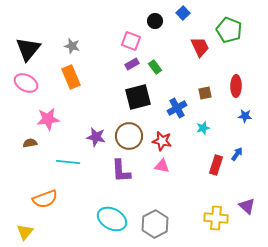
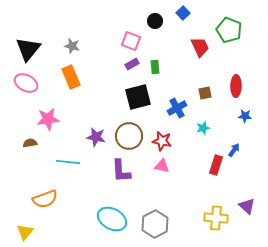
green rectangle: rotated 32 degrees clockwise
blue arrow: moved 3 px left, 4 px up
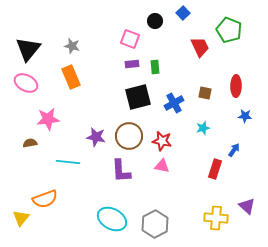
pink square: moved 1 px left, 2 px up
purple rectangle: rotated 24 degrees clockwise
brown square: rotated 24 degrees clockwise
blue cross: moved 3 px left, 5 px up
red rectangle: moved 1 px left, 4 px down
yellow triangle: moved 4 px left, 14 px up
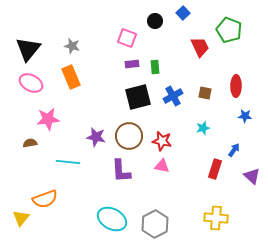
pink square: moved 3 px left, 1 px up
pink ellipse: moved 5 px right
blue cross: moved 1 px left, 7 px up
purple triangle: moved 5 px right, 30 px up
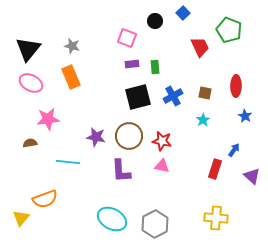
blue star: rotated 24 degrees clockwise
cyan star: moved 8 px up; rotated 16 degrees counterclockwise
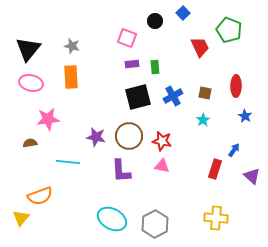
orange rectangle: rotated 20 degrees clockwise
pink ellipse: rotated 15 degrees counterclockwise
orange semicircle: moved 5 px left, 3 px up
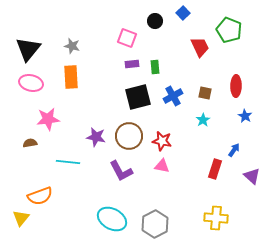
purple L-shape: rotated 25 degrees counterclockwise
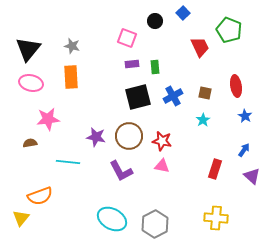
red ellipse: rotated 10 degrees counterclockwise
blue arrow: moved 10 px right
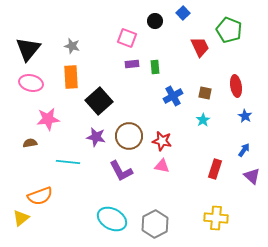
black square: moved 39 px left, 4 px down; rotated 28 degrees counterclockwise
yellow triangle: rotated 12 degrees clockwise
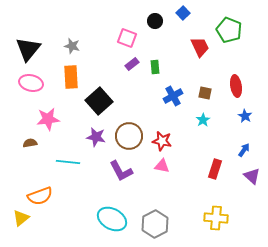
purple rectangle: rotated 32 degrees counterclockwise
